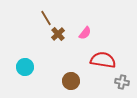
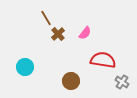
gray cross: rotated 24 degrees clockwise
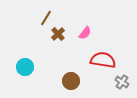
brown line: rotated 63 degrees clockwise
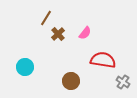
gray cross: moved 1 px right
